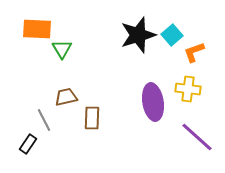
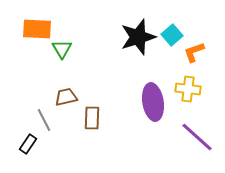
black star: moved 2 px down
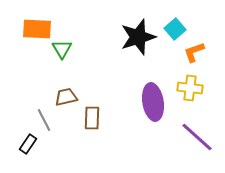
cyan square: moved 3 px right, 6 px up
yellow cross: moved 2 px right, 1 px up
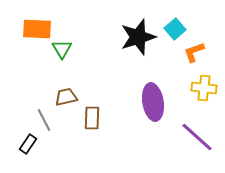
yellow cross: moved 14 px right
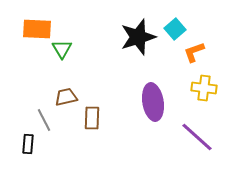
black rectangle: rotated 30 degrees counterclockwise
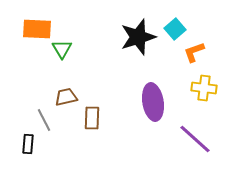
purple line: moved 2 px left, 2 px down
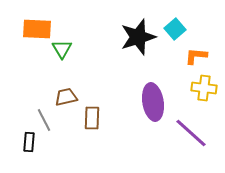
orange L-shape: moved 2 px right, 4 px down; rotated 25 degrees clockwise
purple line: moved 4 px left, 6 px up
black rectangle: moved 1 px right, 2 px up
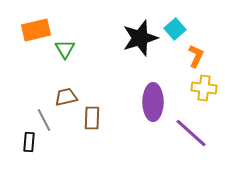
orange rectangle: moved 1 px left, 1 px down; rotated 16 degrees counterclockwise
black star: moved 2 px right, 1 px down
green triangle: moved 3 px right
orange L-shape: rotated 110 degrees clockwise
purple ellipse: rotated 9 degrees clockwise
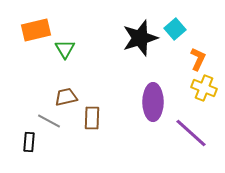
orange L-shape: moved 2 px right, 3 px down
yellow cross: rotated 15 degrees clockwise
gray line: moved 5 px right, 1 px down; rotated 35 degrees counterclockwise
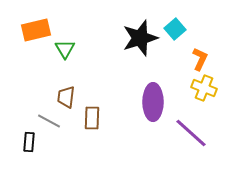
orange L-shape: moved 2 px right
brown trapezoid: rotated 70 degrees counterclockwise
